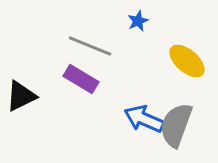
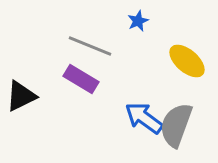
blue arrow: moved 1 px up; rotated 12 degrees clockwise
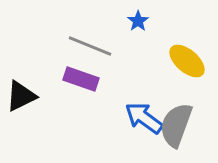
blue star: rotated 10 degrees counterclockwise
purple rectangle: rotated 12 degrees counterclockwise
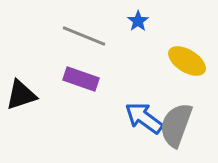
gray line: moved 6 px left, 10 px up
yellow ellipse: rotated 9 degrees counterclockwise
black triangle: moved 1 px up; rotated 8 degrees clockwise
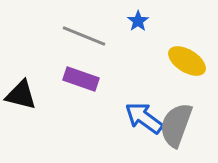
black triangle: rotated 32 degrees clockwise
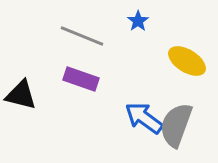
gray line: moved 2 px left
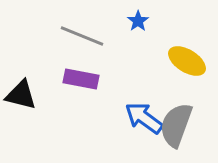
purple rectangle: rotated 8 degrees counterclockwise
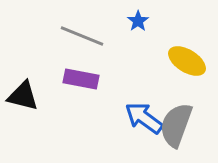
black triangle: moved 2 px right, 1 px down
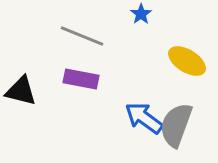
blue star: moved 3 px right, 7 px up
black triangle: moved 2 px left, 5 px up
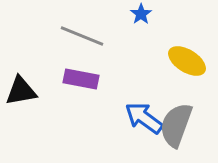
black triangle: rotated 24 degrees counterclockwise
